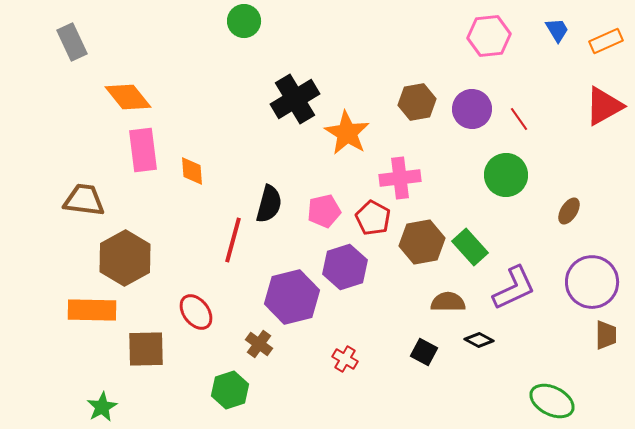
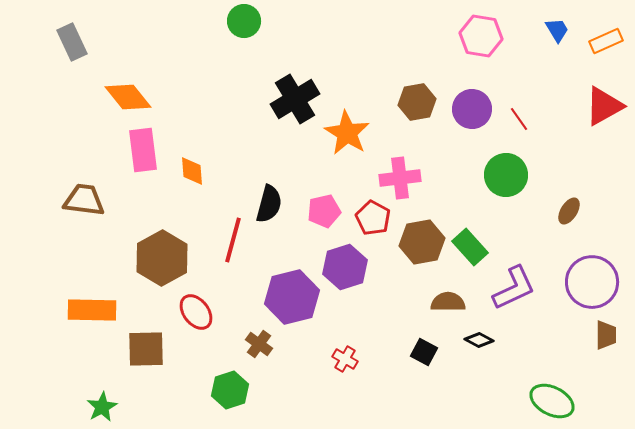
pink hexagon at (489, 36): moved 8 px left; rotated 15 degrees clockwise
brown hexagon at (125, 258): moved 37 px right
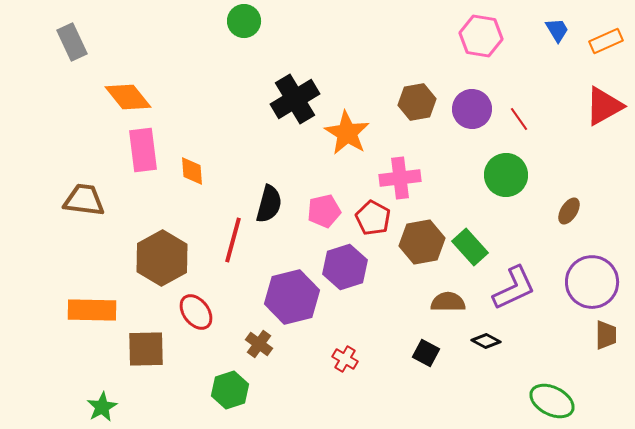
black diamond at (479, 340): moved 7 px right, 1 px down
black square at (424, 352): moved 2 px right, 1 px down
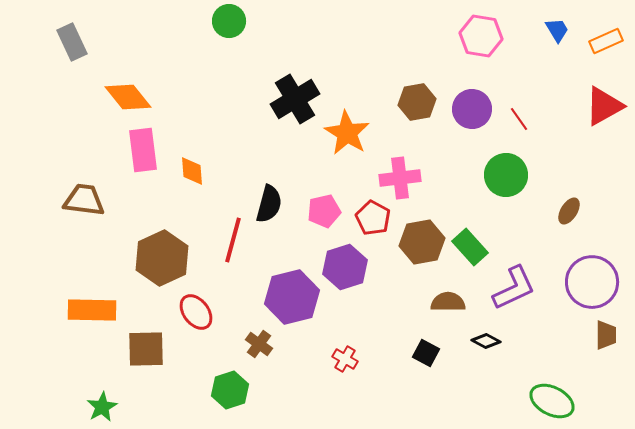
green circle at (244, 21): moved 15 px left
brown hexagon at (162, 258): rotated 4 degrees clockwise
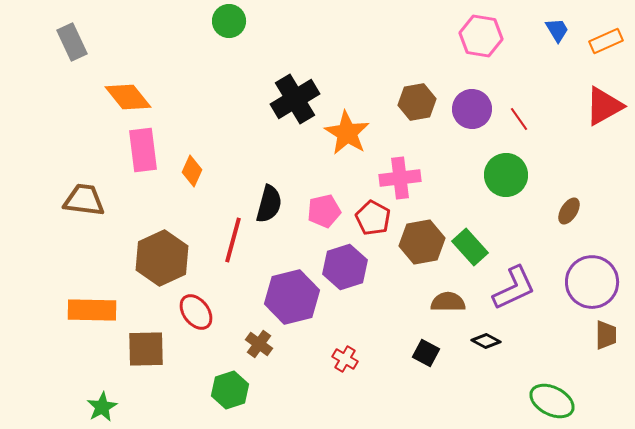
orange diamond at (192, 171): rotated 28 degrees clockwise
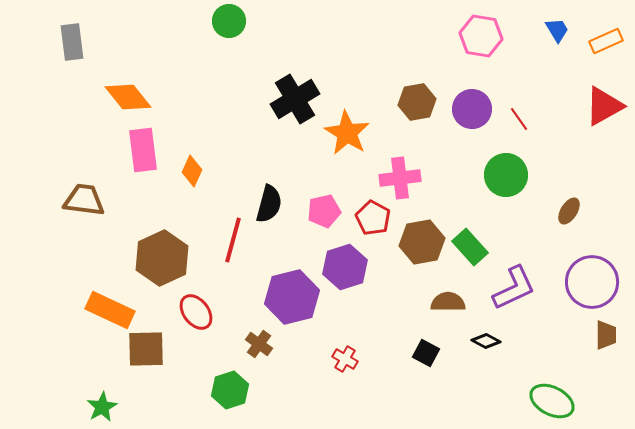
gray rectangle at (72, 42): rotated 18 degrees clockwise
orange rectangle at (92, 310): moved 18 px right; rotated 24 degrees clockwise
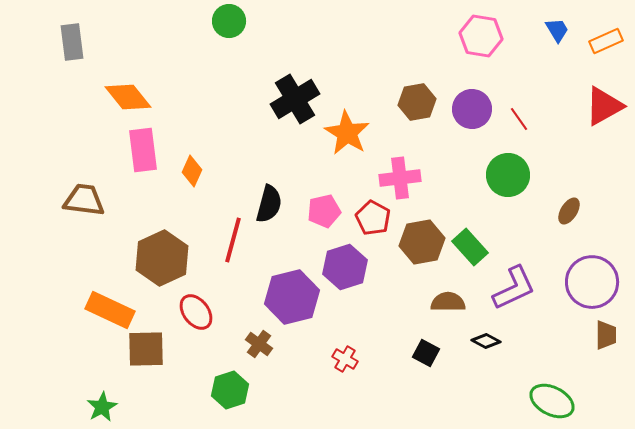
green circle at (506, 175): moved 2 px right
